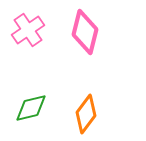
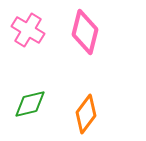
pink cross: rotated 24 degrees counterclockwise
green diamond: moved 1 px left, 4 px up
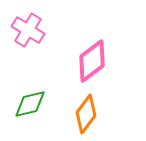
pink diamond: moved 7 px right, 29 px down; rotated 39 degrees clockwise
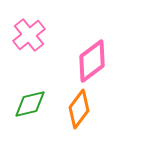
pink cross: moved 1 px right, 5 px down; rotated 20 degrees clockwise
orange diamond: moved 7 px left, 5 px up
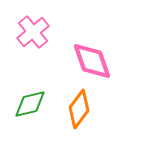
pink cross: moved 4 px right, 3 px up
pink diamond: rotated 72 degrees counterclockwise
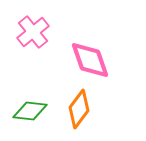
pink diamond: moved 2 px left, 1 px up
green diamond: moved 7 px down; rotated 20 degrees clockwise
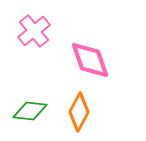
pink cross: moved 1 px right, 1 px up
orange diamond: moved 3 px down; rotated 9 degrees counterclockwise
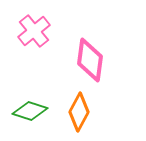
pink diamond: rotated 27 degrees clockwise
green diamond: rotated 12 degrees clockwise
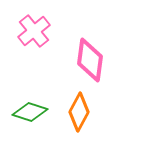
green diamond: moved 1 px down
